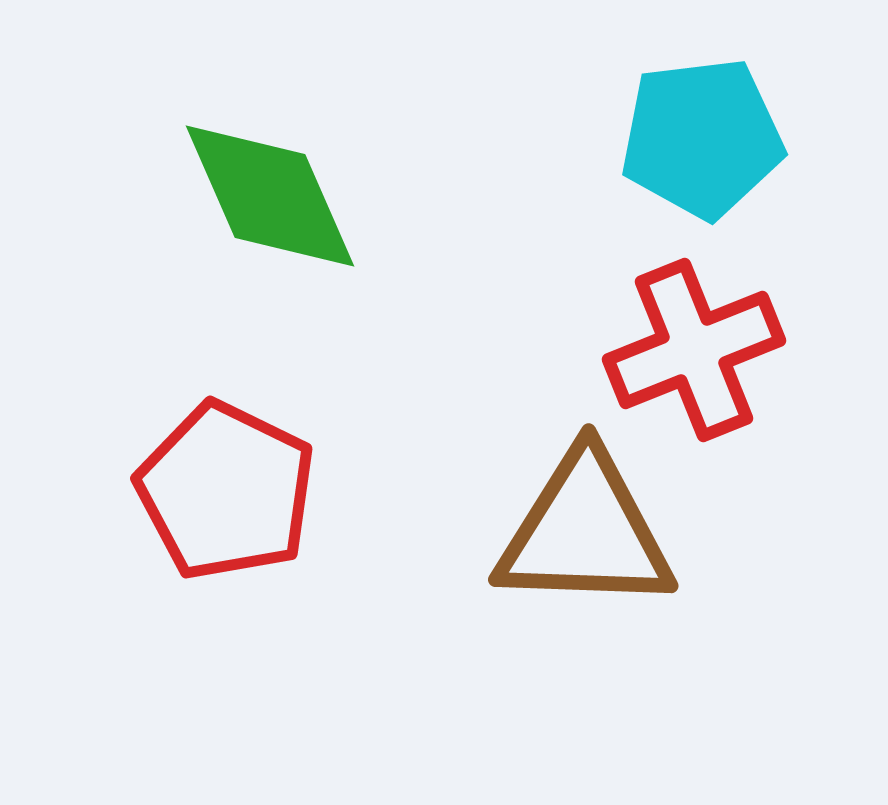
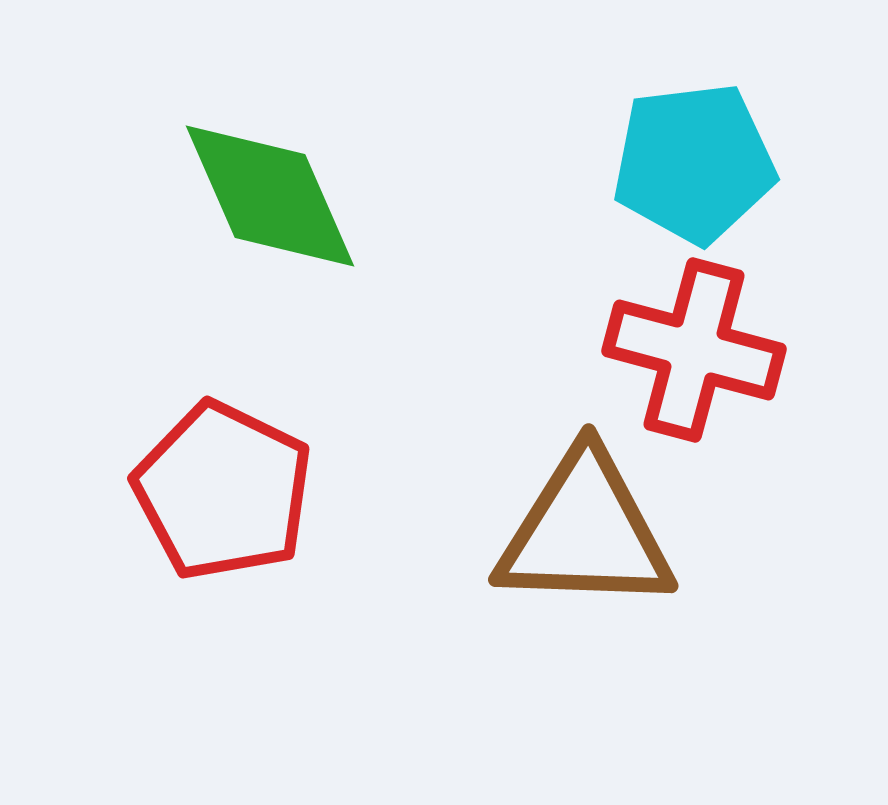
cyan pentagon: moved 8 px left, 25 px down
red cross: rotated 37 degrees clockwise
red pentagon: moved 3 px left
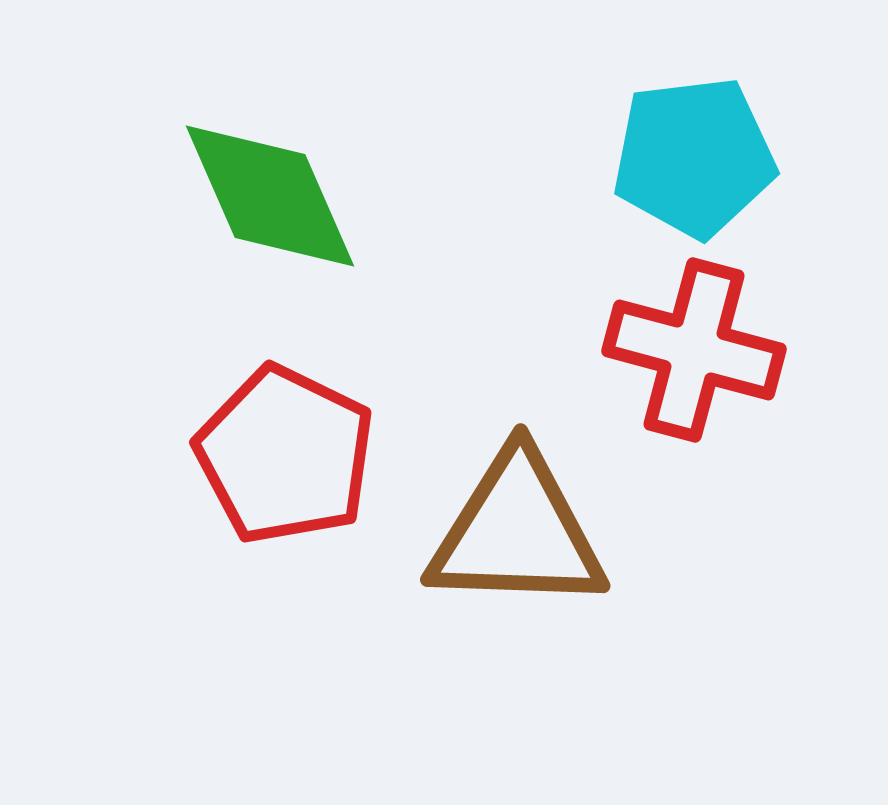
cyan pentagon: moved 6 px up
red pentagon: moved 62 px right, 36 px up
brown triangle: moved 68 px left
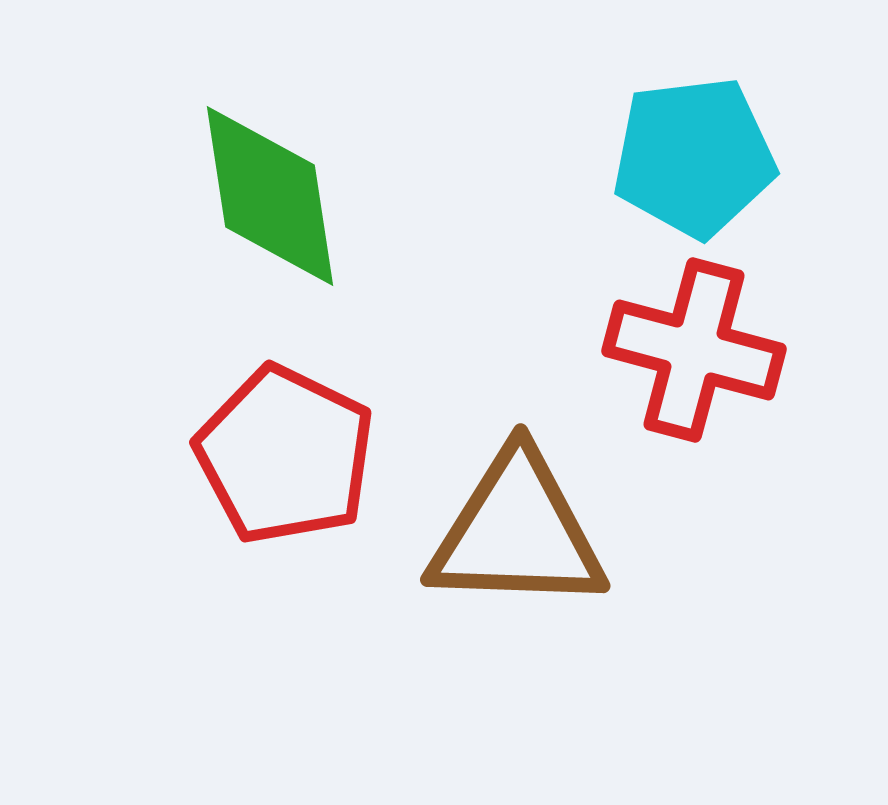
green diamond: rotated 15 degrees clockwise
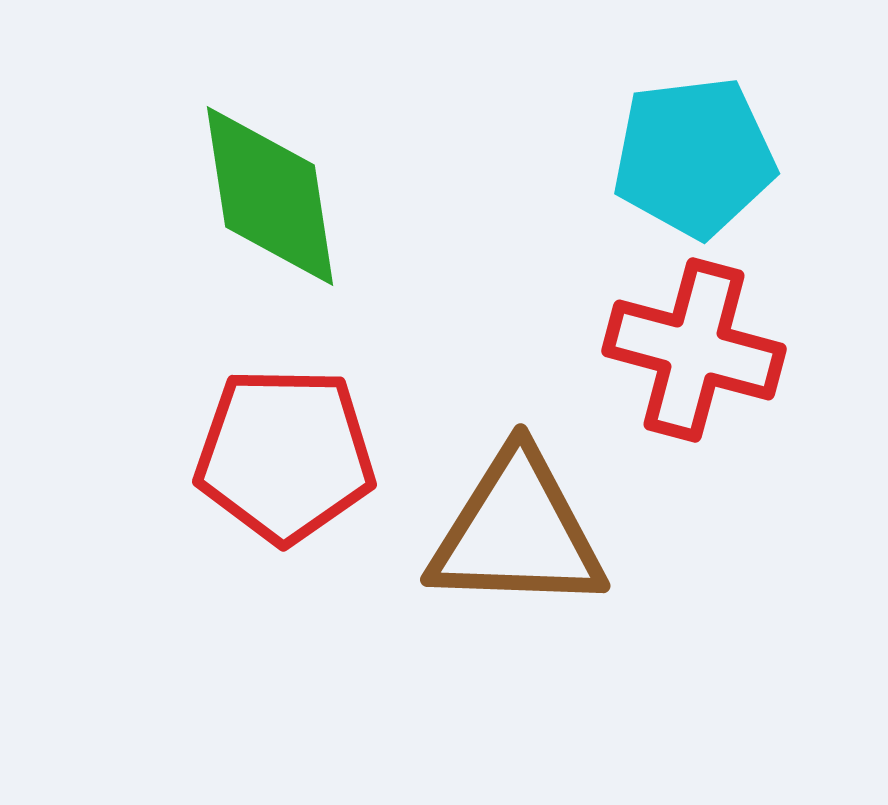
red pentagon: rotated 25 degrees counterclockwise
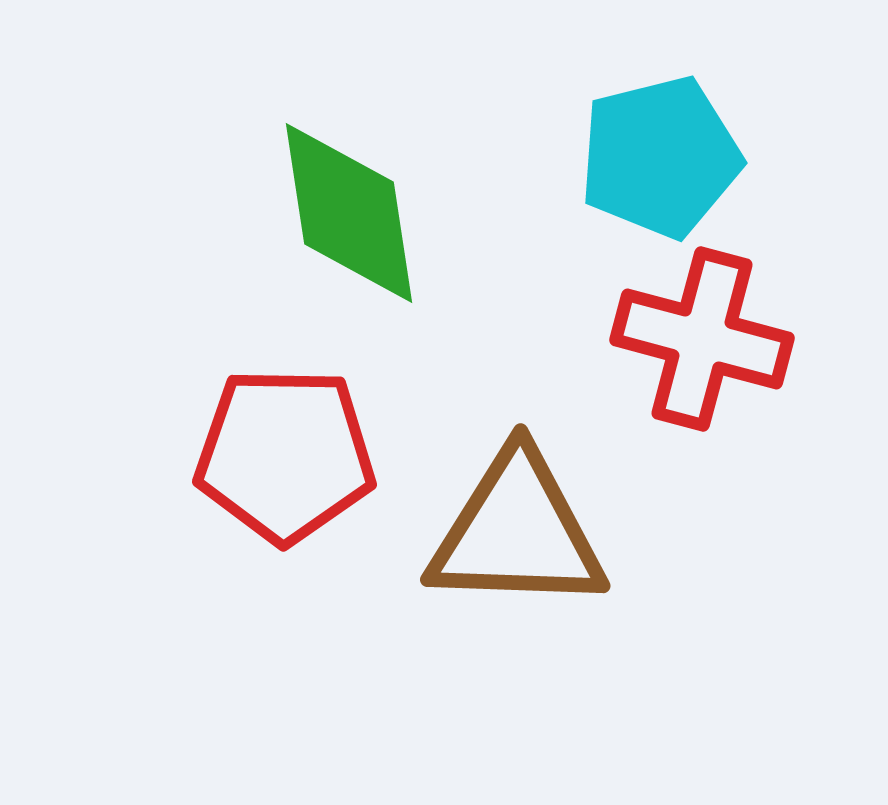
cyan pentagon: moved 34 px left; rotated 7 degrees counterclockwise
green diamond: moved 79 px right, 17 px down
red cross: moved 8 px right, 11 px up
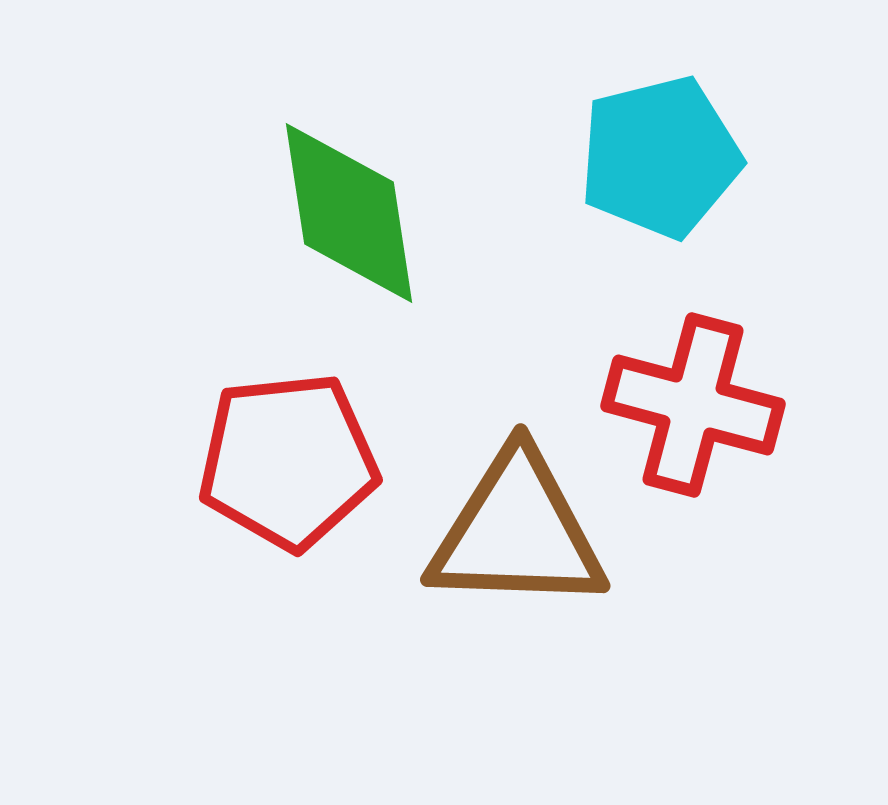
red cross: moved 9 px left, 66 px down
red pentagon: moved 3 px right, 6 px down; rotated 7 degrees counterclockwise
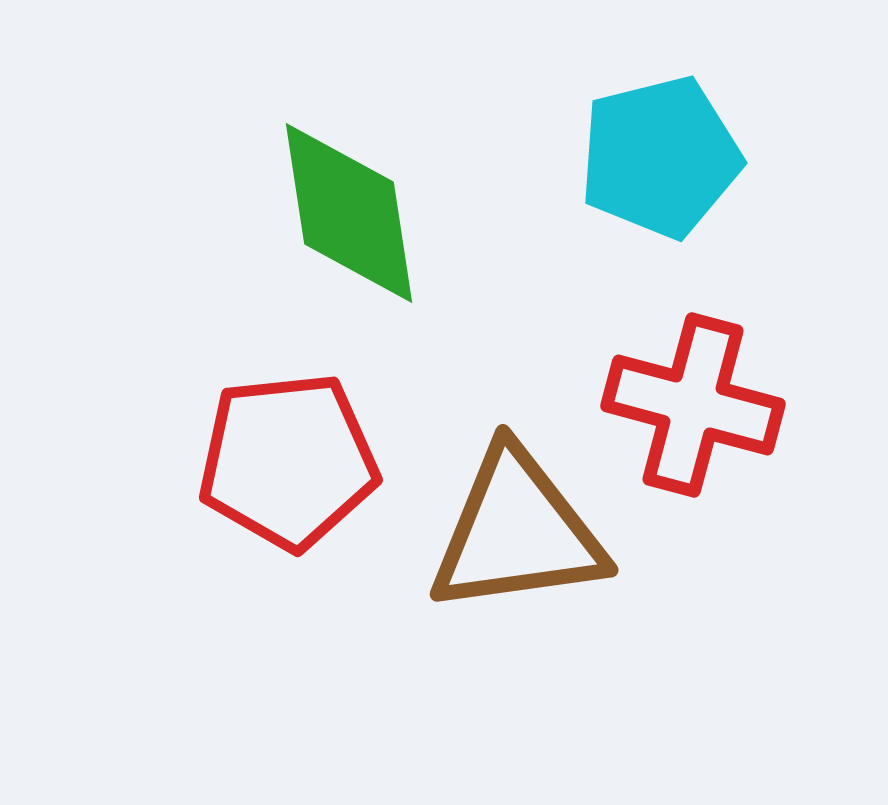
brown triangle: rotated 10 degrees counterclockwise
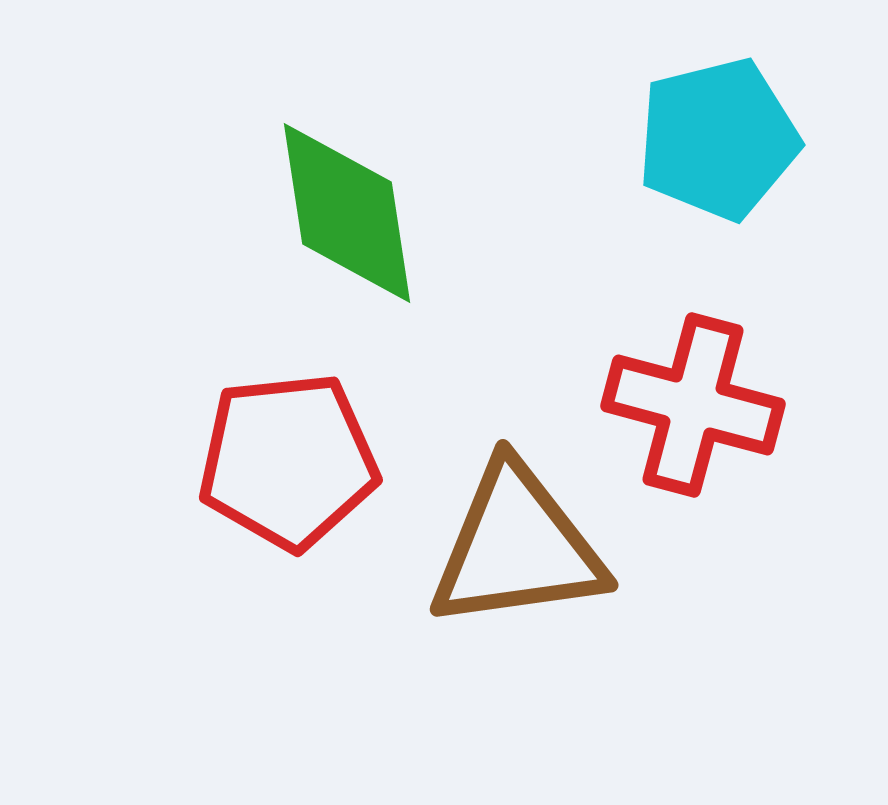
cyan pentagon: moved 58 px right, 18 px up
green diamond: moved 2 px left
brown triangle: moved 15 px down
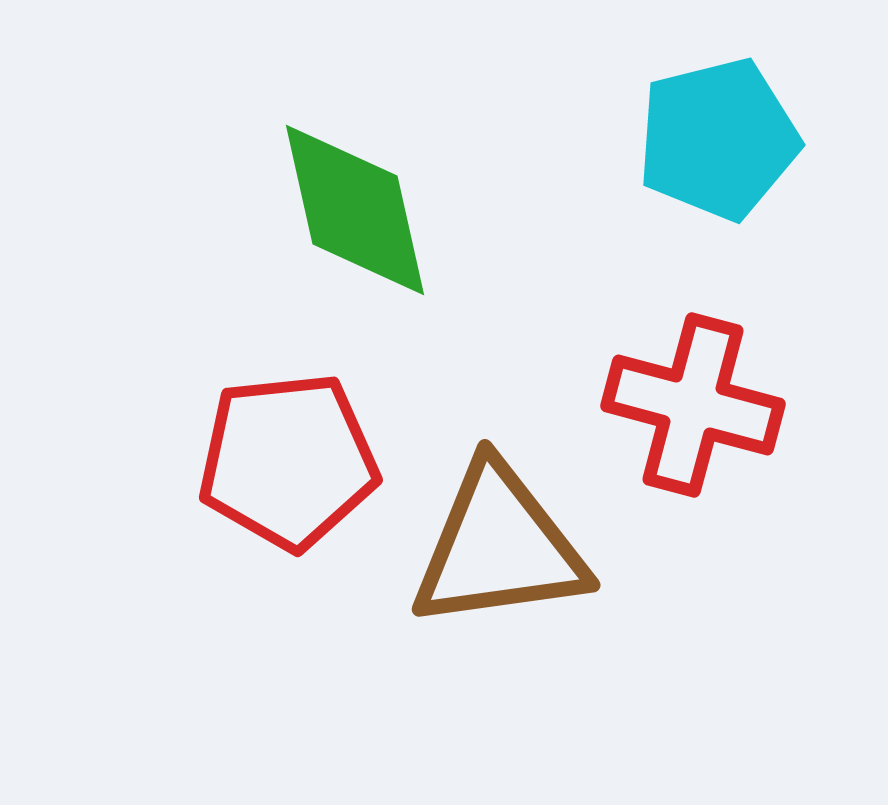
green diamond: moved 8 px right, 3 px up; rotated 4 degrees counterclockwise
brown triangle: moved 18 px left
